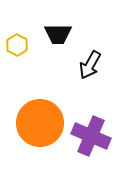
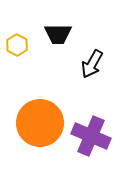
black arrow: moved 2 px right, 1 px up
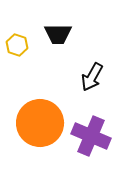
yellow hexagon: rotated 10 degrees counterclockwise
black arrow: moved 13 px down
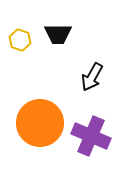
yellow hexagon: moved 3 px right, 5 px up
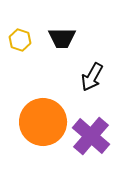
black trapezoid: moved 4 px right, 4 px down
orange circle: moved 3 px right, 1 px up
purple cross: rotated 18 degrees clockwise
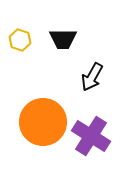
black trapezoid: moved 1 px right, 1 px down
purple cross: rotated 9 degrees counterclockwise
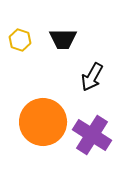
purple cross: moved 1 px right, 1 px up
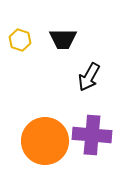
black arrow: moved 3 px left
orange circle: moved 2 px right, 19 px down
purple cross: rotated 27 degrees counterclockwise
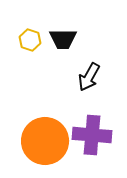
yellow hexagon: moved 10 px right
